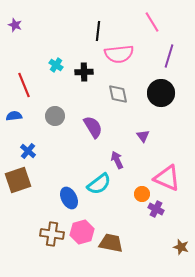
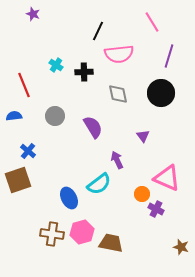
purple star: moved 18 px right, 11 px up
black line: rotated 18 degrees clockwise
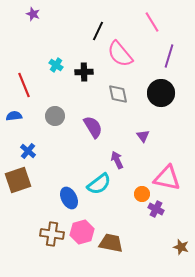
pink semicircle: moved 1 px right; rotated 56 degrees clockwise
pink triangle: rotated 12 degrees counterclockwise
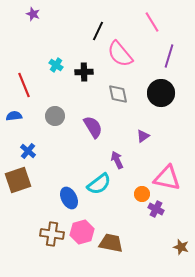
purple triangle: rotated 32 degrees clockwise
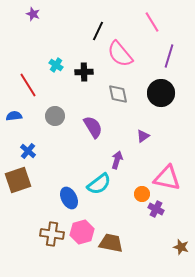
red line: moved 4 px right; rotated 10 degrees counterclockwise
purple arrow: rotated 42 degrees clockwise
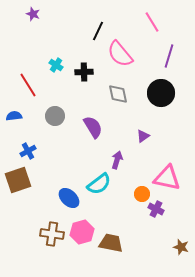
blue cross: rotated 21 degrees clockwise
blue ellipse: rotated 20 degrees counterclockwise
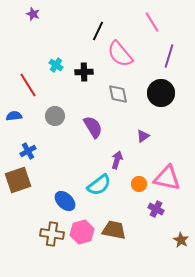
cyan semicircle: moved 1 px down
orange circle: moved 3 px left, 10 px up
blue ellipse: moved 4 px left, 3 px down
brown trapezoid: moved 3 px right, 13 px up
brown star: moved 7 px up; rotated 14 degrees clockwise
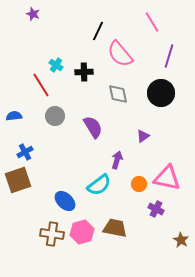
red line: moved 13 px right
blue cross: moved 3 px left, 1 px down
brown trapezoid: moved 1 px right, 2 px up
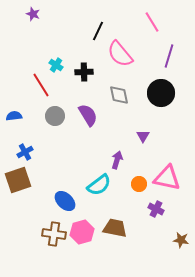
gray diamond: moved 1 px right, 1 px down
purple semicircle: moved 5 px left, 12 px up
purple triangle: rotated 24 degrees counterclockwise
brown cross: moved 2 px right
brown star: rotated 21 degrees counterclockwise
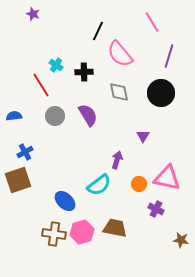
gray diamond: moved 3 px up
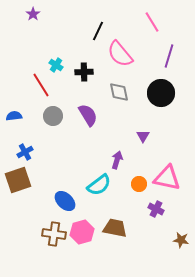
purple star: rotated 16 degrees clockwise
gray circle: moved 2 px left
